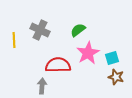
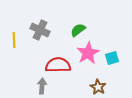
brown star: moved 18 px left, 10 px down; rotated 14 degrees clockwise
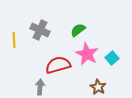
pink star: moved 1 px left, 1 px down; rotated 15 degrees counterclockwise
cyan square: rotated 24 degrees counterclockwise
red semicircle: rotated 15 degrees counterclockwise
gray arrow: moved 2 px left, 1 px down
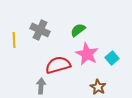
gray arrow: moved 1 px right, 1 px up
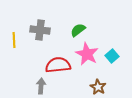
gray cross: rotated 18 degrees counterclockwise
cyan square: moved 2 px up
red semicircle: rotated 10 degrees clockwise
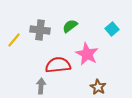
green semicircle: moved 8 px left, 4 px up
yellow line: rotated 42 degrees clockwise
cyan square: moved 27 px up
